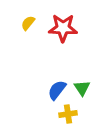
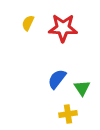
yellow semicircle: rotated 14 degrees counterclockwise
blue semicircle: moved 11 px up
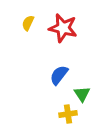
red star: rotated 12 degrees clockwise
blue semicircle: moved 2 px right, 4 px up
green triangle: moved 6 px down
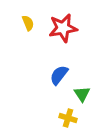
yellow semicircle: rotated 133 degrees clockwise
red star: rotated 24 degrees counterclockwise
yellow cross: moved 4 px down; rotated 24 degrees clockwise
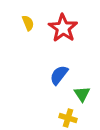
red star: rotated 28 degrees counterclockwise
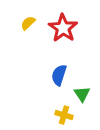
yellow semicircle: rotated 112 degrees counterclockwise
blue semicircle: rotated 20 degrees counterclockwise
yellow cross: moved 4 px left, 3 px up
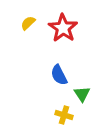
blue semicircle: rotated 45 degrees counterclockwise
